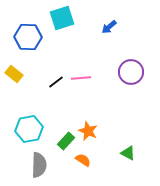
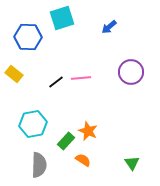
cyan hexagon: moved 4 px right, 5 px up
green triangle: moved 4 px right, 10 px down; rotated 28 degrees clockwise
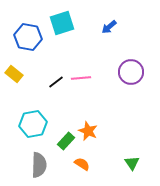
cyan square: moved 5 px down
blue hexagon: rotated 8 degrees clockwise
orange semicircle: moved 1 px left, 4 px down
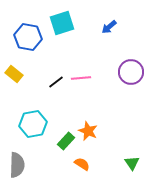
gray semicircle: moved 22 px left
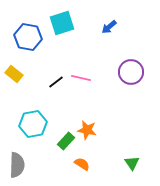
pink line: rotated 18 degrees clockwise
orange star: moved 1 px left, 1 px up; rotated 12 degrees counterclockwise
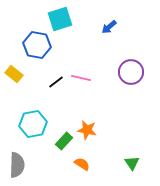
cyan square: moved 2 px left, 4 px up
blue hexagon: moved 9 px right, 8 px down
green rectangle: moved 2 px left
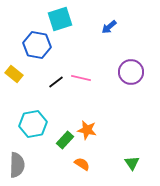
green rectangle: moved 1 px right, 1 px up
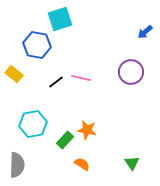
blue arrow: moved 36 px right, 5 px down
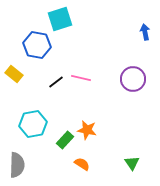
blue arrow: rotated 119 degrees clockwise
purple circle: moved 2 px right, 7 px down
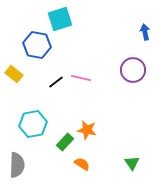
purple circle: moved 9 px up
green rectangle: moved 2 px down
